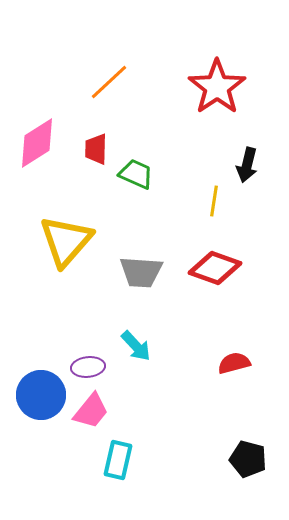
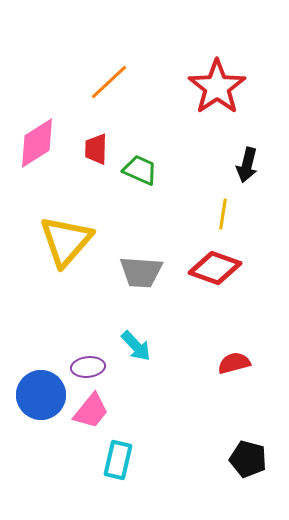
green trapezoid: moved 4 px right, 4 px up
yellow line: moved 9 px right, 13 px down
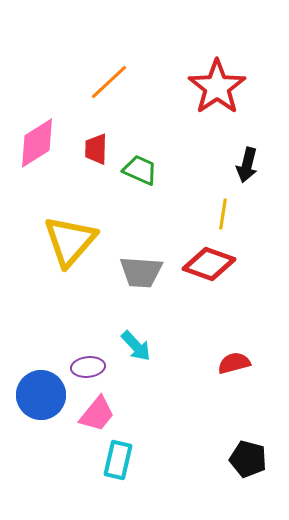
yellow triangle: moved 4 px right
red diamond: moved 6 px left, 4 px up
pink trapezoid: moved 6 px right, 3 px down
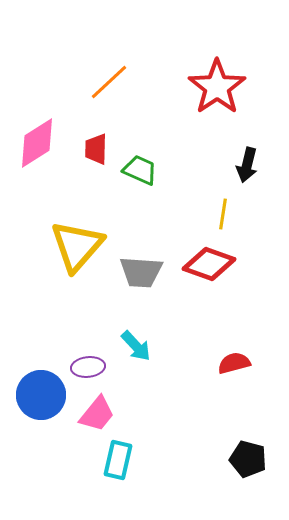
yellow triangle: moved 7 px right, 5 px down
